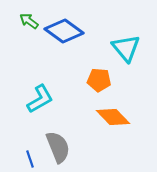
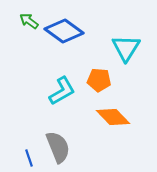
cyan triangle: rotated 12 degrees clockwise
cyan L-shape: moved 22 px right, 8 px up
blue line: moved 1 px left, 1 px up
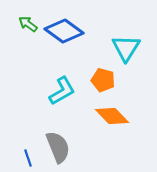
green arrow: moved 1 px left, 3 px down
orange pentagon: moved 4 px right; rotated 10 degrees clockwise
orange diamond: moved 1 px left, 1 px up
blue line: moved 1 px left
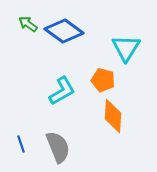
orange diamond: moved 1 px right; rotated 48 degrees clockwise
blue line: moved 7 px left, 14 px up
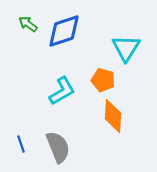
blue diamond: rotated 54 degrees counterclockwise
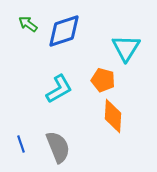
cyan L-shape: moved 3 px left, 2 px up
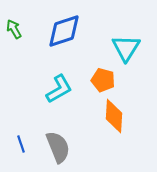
green arrow: moved 14 px left, 5 px down; rotated 24 degrees clockwise
orange diamond: moved 1 px right
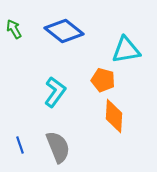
blue diamond: rotated 57 degrees clockwise
cyan triangle: moved 2 px down; rotated 48 degrees clockwise
cyan L-shape: moved 4 px left, 3 px down; rotated 24 degrees counterclockwise
blue line: moved 1 px left, 1 px down
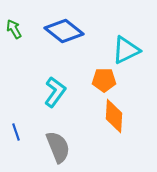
cyan triangle: rotated 16 degrees counterclockwise
orange pentagon: moved 1 px right; rotated 15 degrees counterclockwise
blue line: moved 4 px left, 13 px up
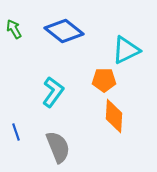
cyan L-shape: moved 2 px left
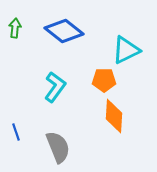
green arrow: moved 1 px right, 1 px up; rotated 36 degrees clockwise
cyan L-shape: moved 2 px right, 5 px up
